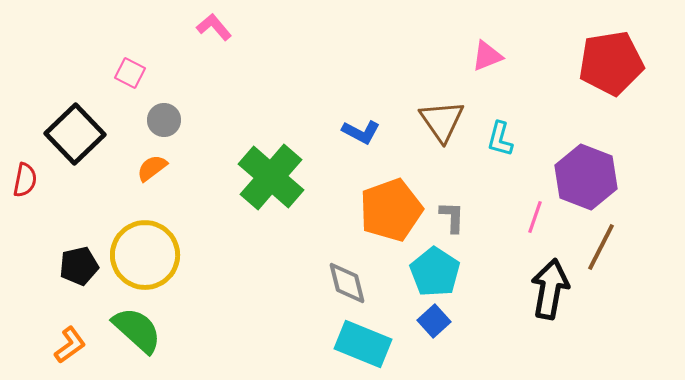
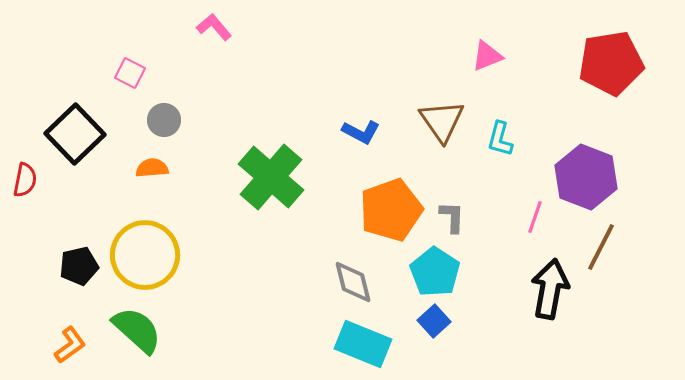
orange semicircle: rotated 32 degrees clockwise
gray diamond: moved 6 px right, 1 px up
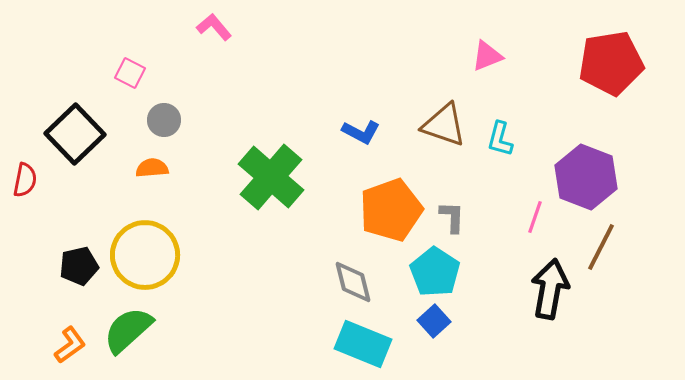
brown triangle: moved 2 px right, 4 px down; rotated 36 degrees counterclockwise
green semicircle: moved 9 px left; rotated 84 degrees counterclockwise
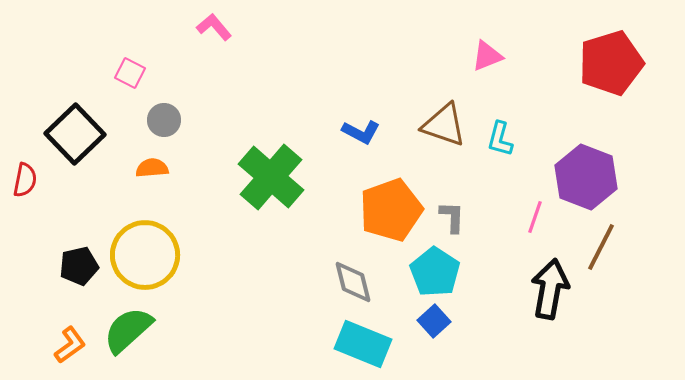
red pentagon: rotated 8 degrees counterclockwise
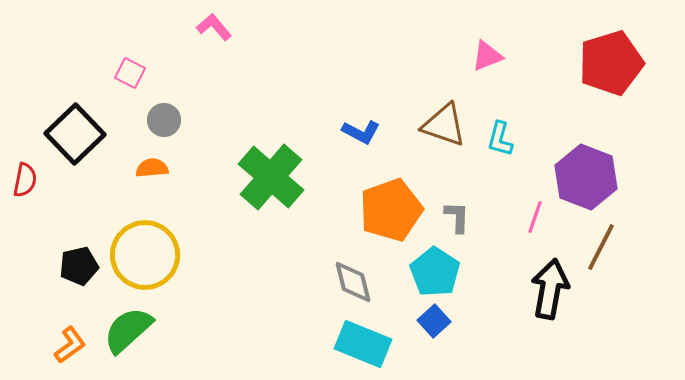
gray L-shape: moved 5 px right
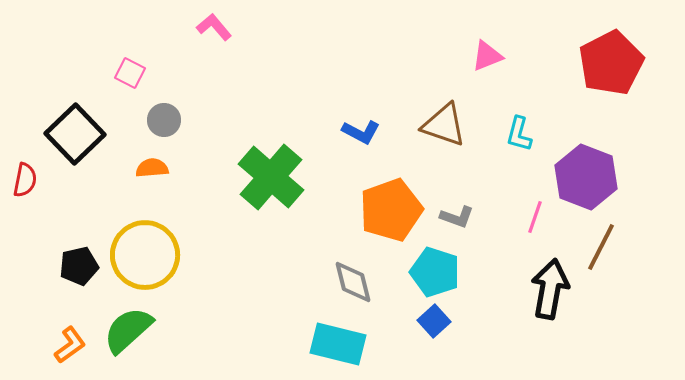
red pentagon: rotated 10 degrees counterclockwise
cyan L-shape: moved 19 px right, 5 px up
gray L-shape: rotated 108 degrees clockwise
cyan pentagon: rotated 15 degrees counterclockwise
cyan rectangle: moved 25 px left; rotated 8 degrees counterclockwise
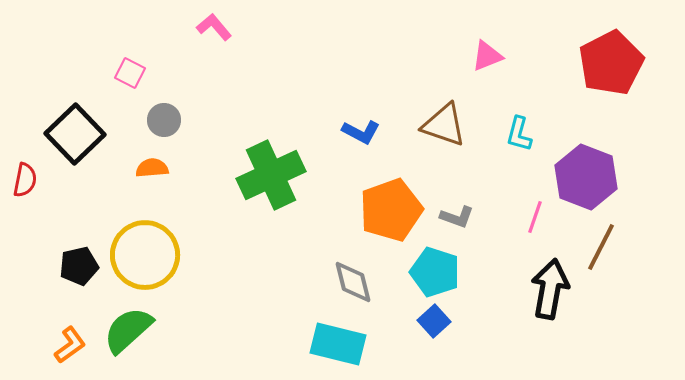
green cross: moved 2 px up; rotated 24 degrees clockwise
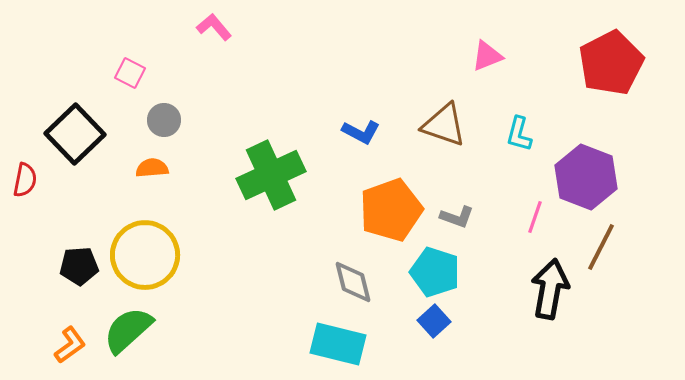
black pentagon: rotated 9 degrees clockwise
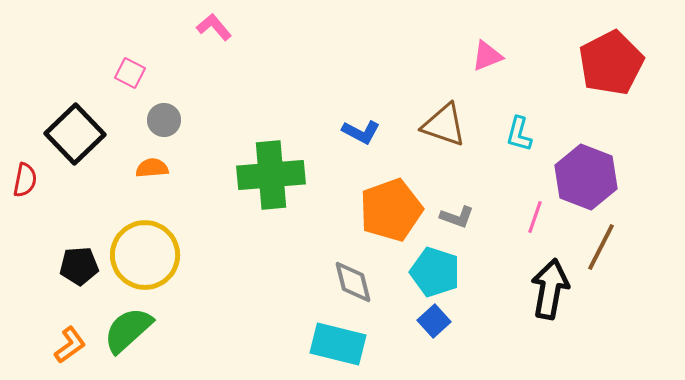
green cross: rotated 20 degrees clockwise
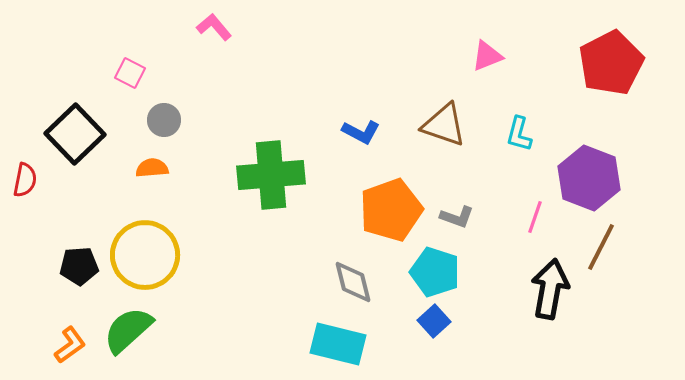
purple hexagon: moved 3 px right, 1 px down
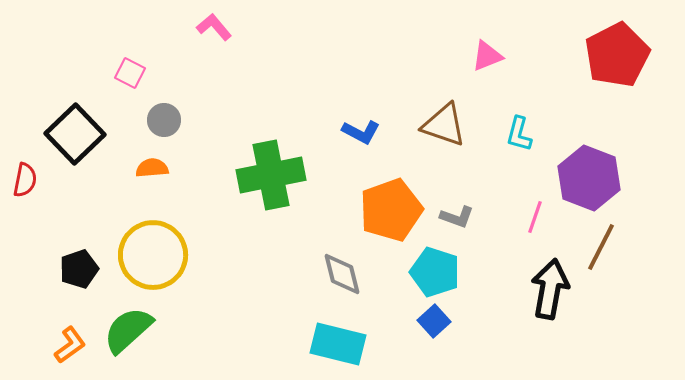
red pentagon: moved 6 px right, 8 px up
green cross: rotated 6 degrees counterclockwise
yellow circle: moved 8 px right
black pentagon: moved 3 px down; rotated 15 degrees counterclockwise
gray diamond: moved 11 px left, 8 px up
